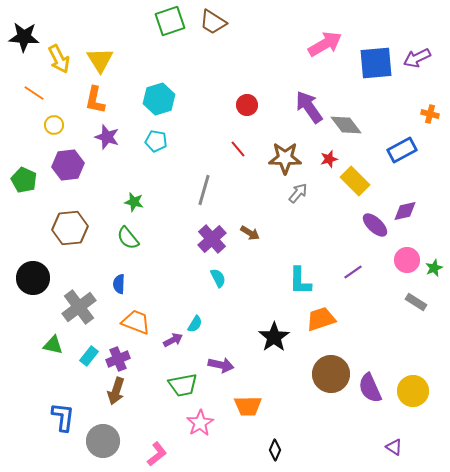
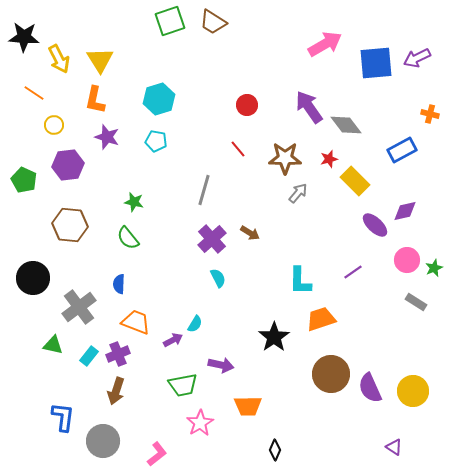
brown hexagon at (70, 228): moved 3 px up; rotated 12 degrees clockwise
purple cross at (118, 359): moved 5 px up
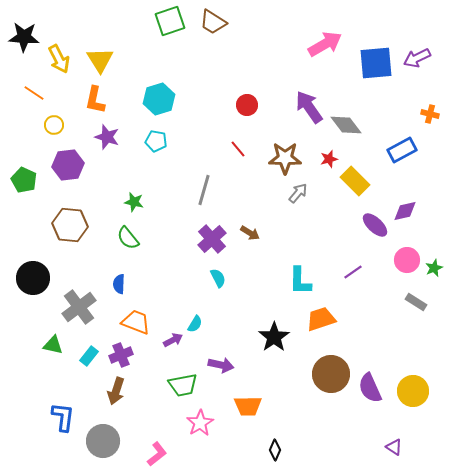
purple cross at (118, 354): moved 3 px right, 1 px down
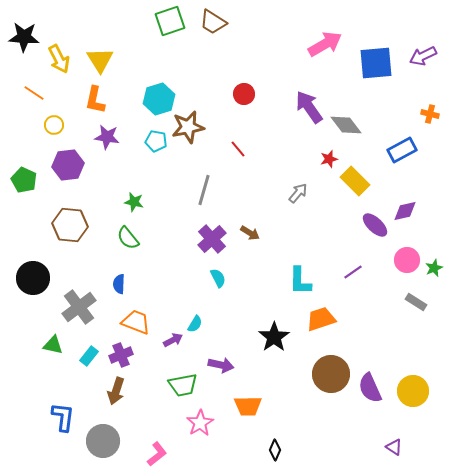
purple arrow at (417, 58): moved 6 px right, 2 px up
red circle at (247, 105): moved 3 px left, 11 px up
purple star at (107, 137): rotated 10 degrees counterclockwise
brown star at (285, 158): moved 97 px left, 31 px up; rotated 12 degrees counterclockwise
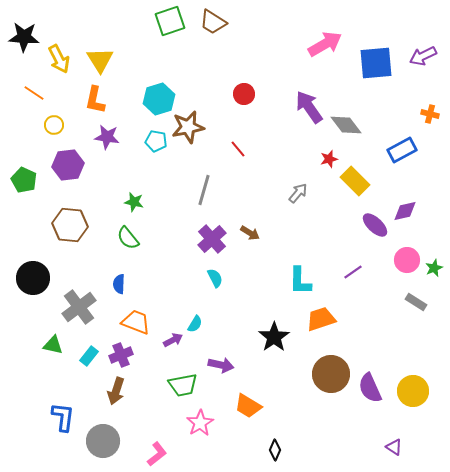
cyan semicircle at (218, 278): moved 3 px left
orange trapezoid at (248, 406): rotated 32 degrees clockwise
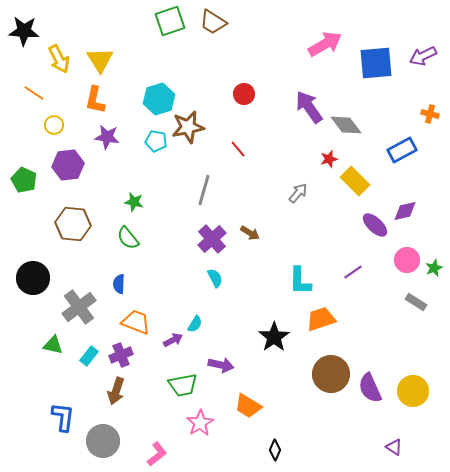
black star at (24, 37): moved 6 px up
brown hexagon at (70, 225): moved 3 px right, 1 px up
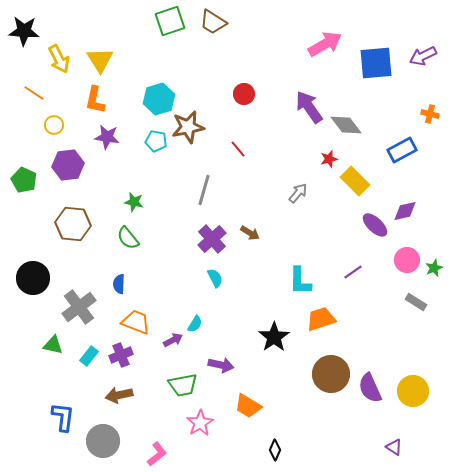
brown arrow at (116, 391): moved 3 px right, 4 px down; rotated 60 degrees clockwise
